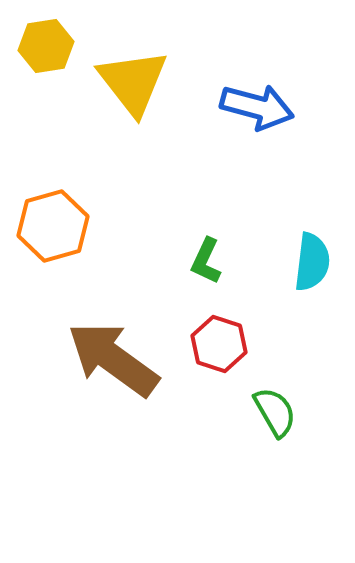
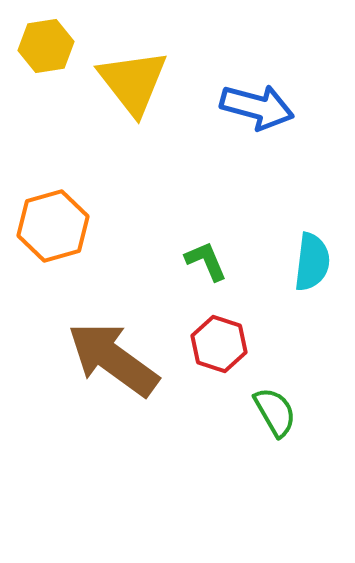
green L-shape: rotated 132 degrees clockwise
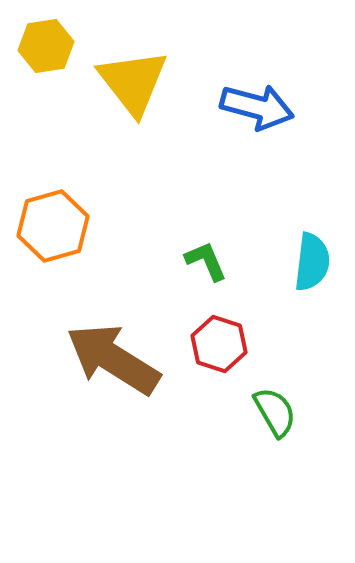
brown arrow: rotated 4 degrees counterclockwise
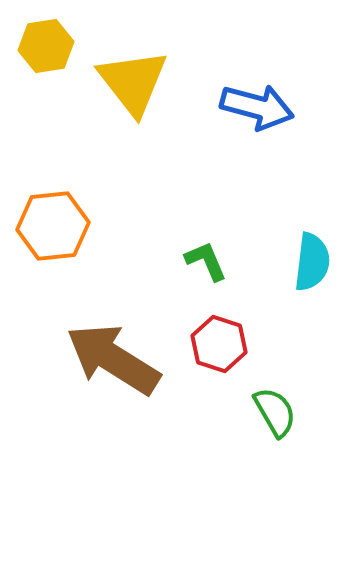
orange hexagon: rotated 10 degrees clockwise
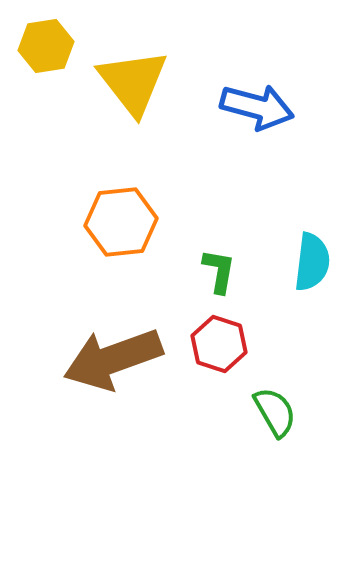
orange hexagon: moved 68 px right, 4 px up
green L-shape: moved 13 px right, 10 px down; rotated 33 degrees clockwise
brown arrow: rotated 52 degrees counterclockwise
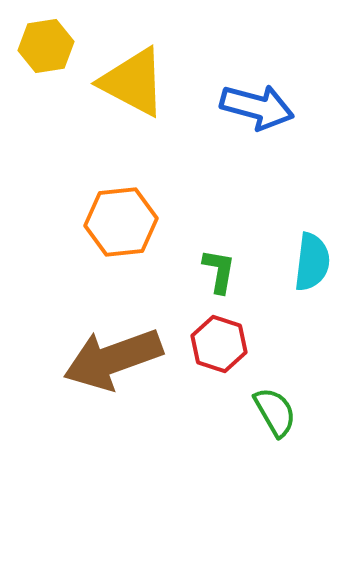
yellow triangle: rotated 24 degrees counterclockwise
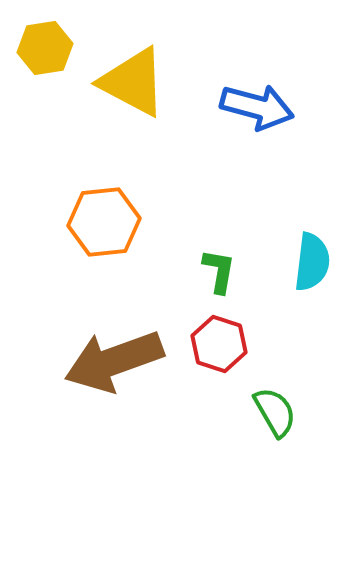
yellow hexagon: moved 1 px left, 2 px down
orange hexagon: moved 17 px left
brown arrow: moved 1 px right, 2 px down
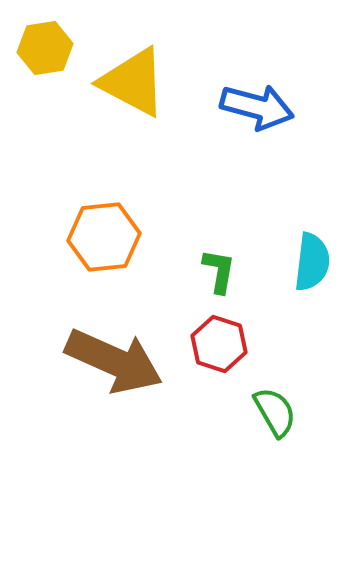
orange hexagon: moved 15 px down
brown arrow: rotated 136 degrees counterclockwise
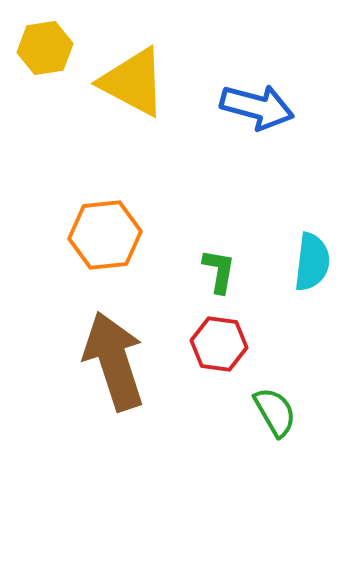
orange hexagon: moved 1 px right, 2 px up
red hexagon: rotated 10 degrees counterclockwise
brown arrow: rotated 132 degrees counterclockwise
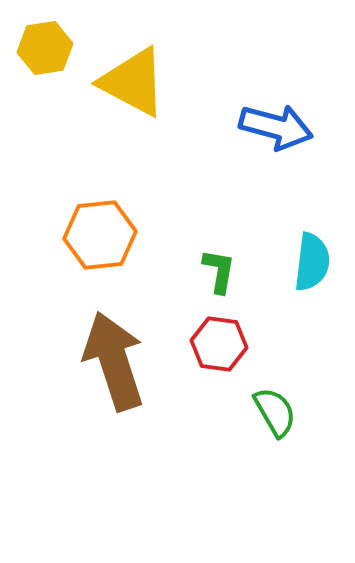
blue arrow: moved 19 px right, 20 px down
orange hexagon: moved 5 px left
